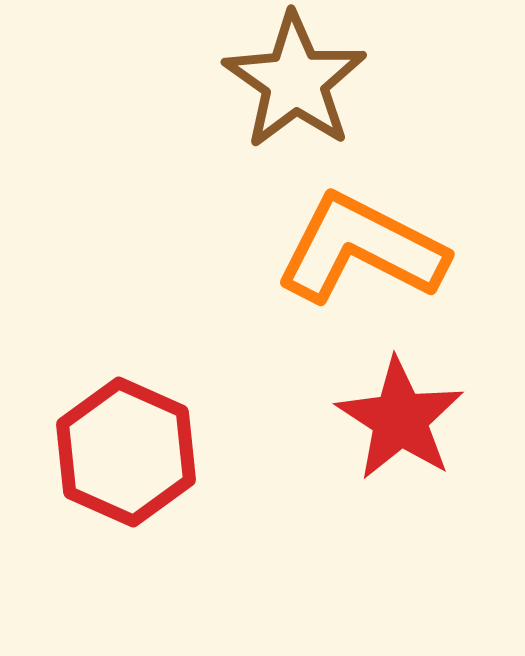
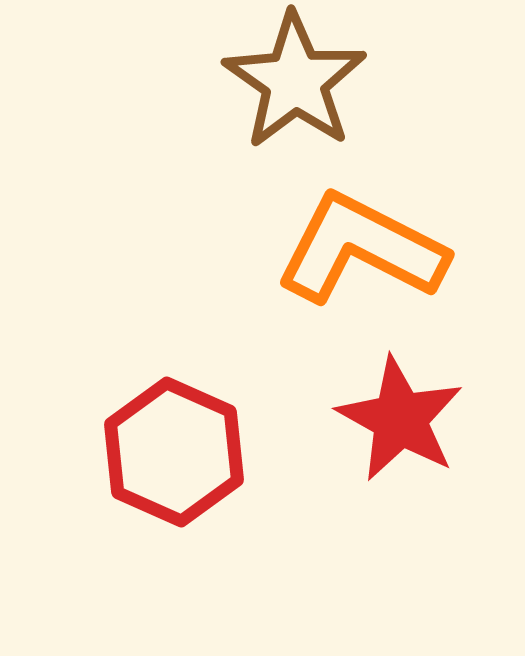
red star: rotated 4 degrees counterclockwise
red hexagon: moved 48 px right
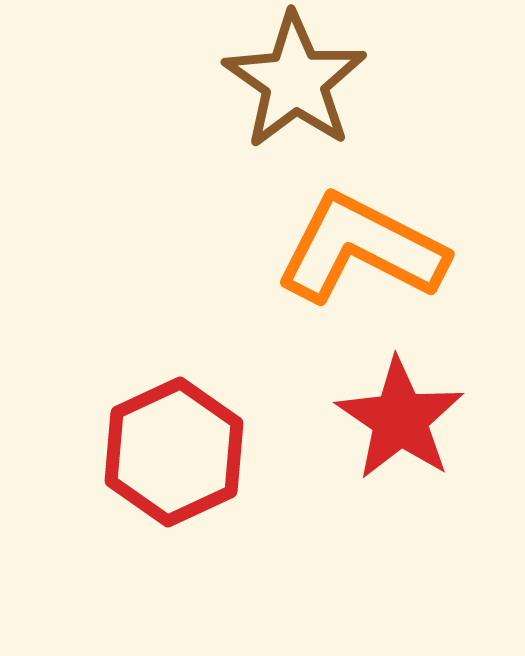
red star: rotated 5 degrees clockwise
red hexagon: rotated 11 degrees clockwise
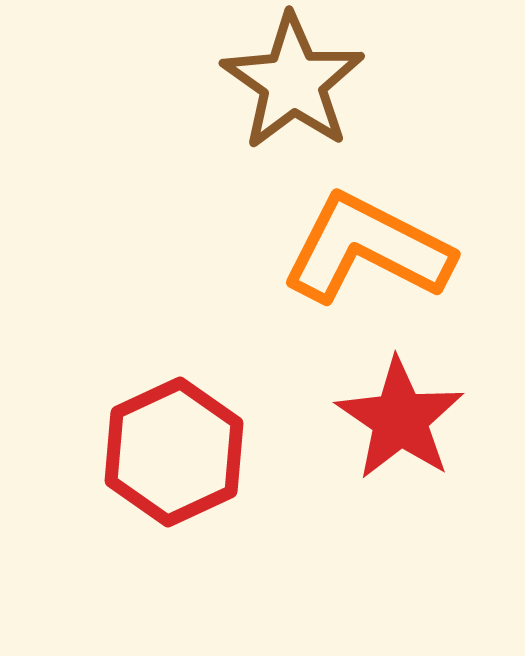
brown star: moved 2 px left, 1 px down
orange L-shape: moved 6 px right
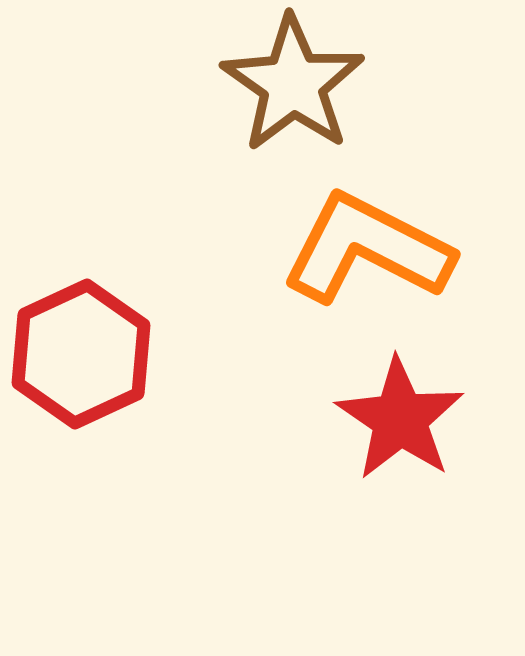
brown star: moved 2 px down
red hexagon: moved 93 px left, 98 px up
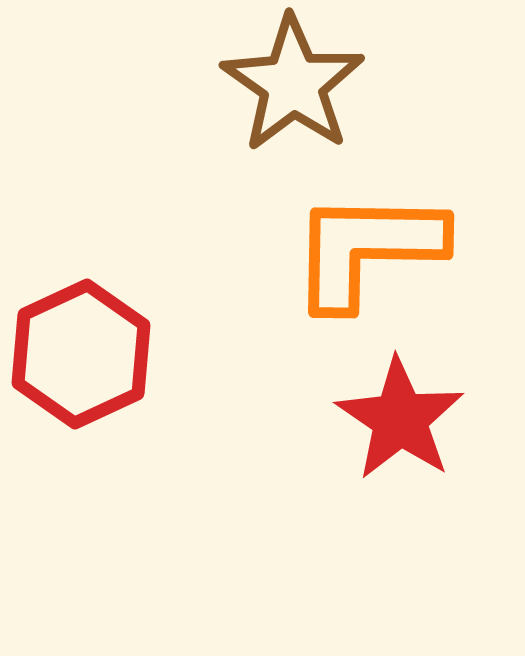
orange L-shape: rotated 26 degrees counterclockwise
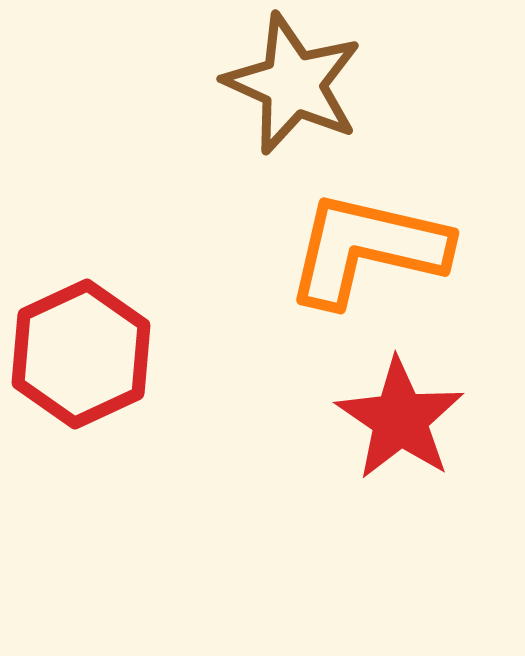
brown star: rotated 11 degrees counterclockwise
orange L-shape: rotated 12 degrees clockwise
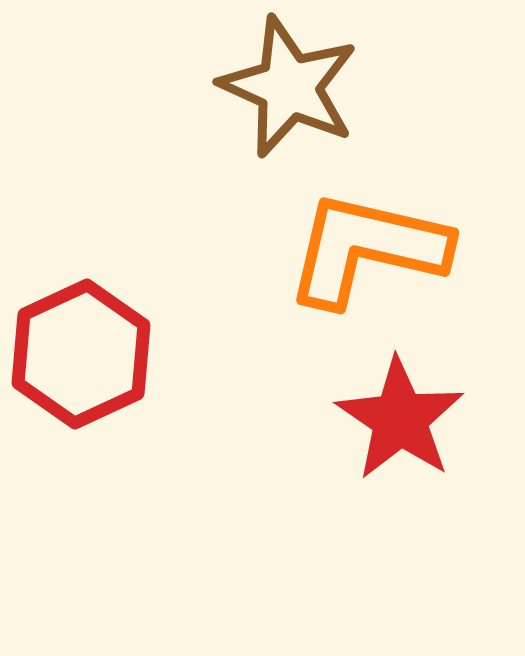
brown star: moved 4 px left, 3 px down
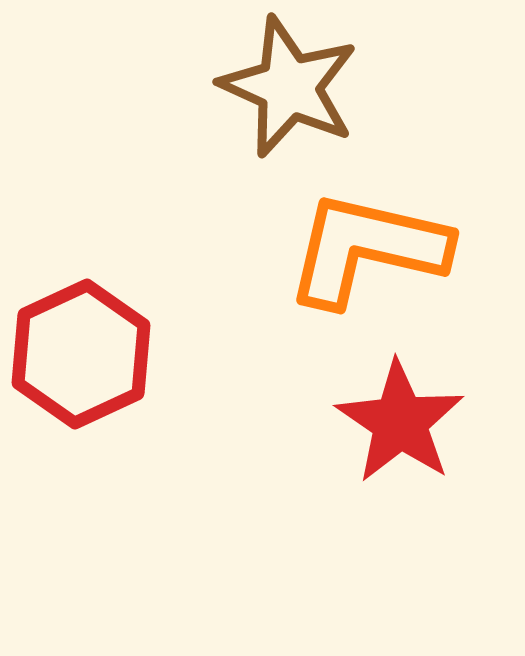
red star: moved 3 px down
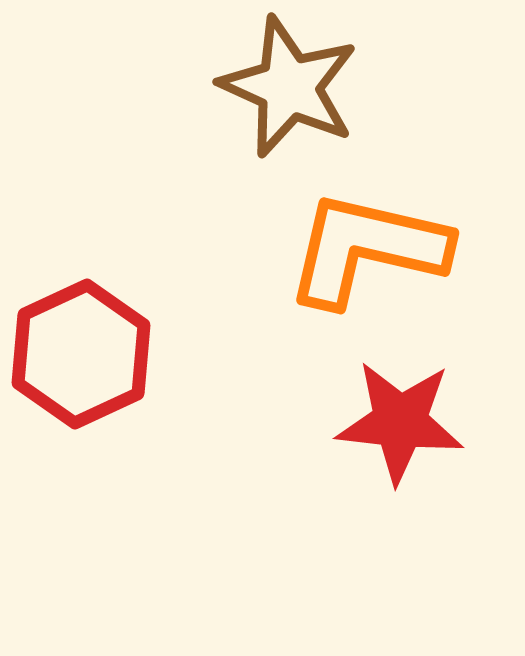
red star: rotated 28 degrees counterclockwise
